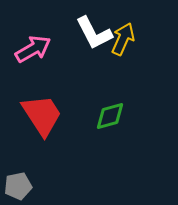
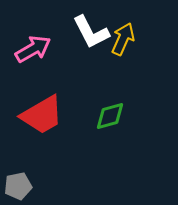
white L-shape: moved 3 px left, 1 px up
red trapezoid: rotated 93 degrees clockwise
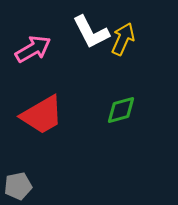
green diamond: moved 11 px right, 6 px up
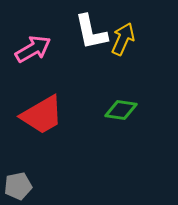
white L-shape: rotated 15 degrees clockwise
green diamond: rotated 24 degrees clockwise
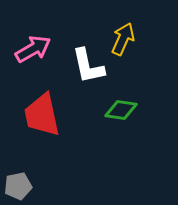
white L-shape: moved 3 px left, 34 px down
red trapezoid: rotated 108 degrees clockwise
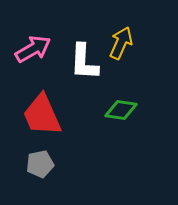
yellow arrow: moved 2 px left, 4 px down
white L-shape: moved 4 px left, 4 px up; rotated 15 degrees clockwise
red trapezoid: rotated 12 degrees counterclockwise
gray pentagon: moved 22 px right, 22 px up
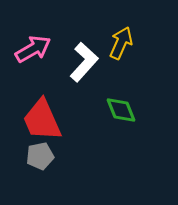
white L-shape: rotated 141 degrees counterclockwise
green diamond: rotated 60 degrees clockwise
red trapezoid: moved 5 px down
gray pentagon: moved 8 px up
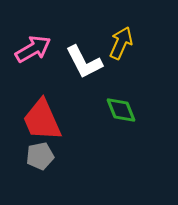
white L-shape: rotated 111 degrees clockwise
